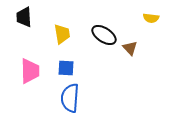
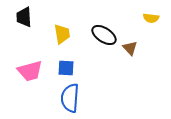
pink trapezoid: rotated 76 degrees clockwise
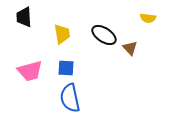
yellow semicircle: moved 3 px left
blue semicircle: rotated 16 degrees counterclockwise
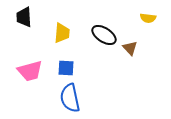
yellow trapezoid: moved 1 px up; rotated 15 degrees clockwise
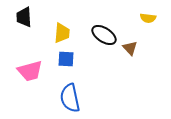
blue square: moved 9 px up
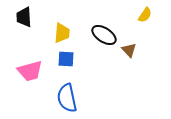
yellow semicircle: moved 3 px left, 3 px up; rotated 63 degrees counterclockwise
brown triangle: moved 1 px left, 2 px down
blue semicircle: moved 3 px left
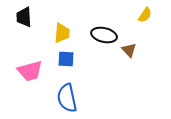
black ellipse: rotated 20 degrees counterclockwise
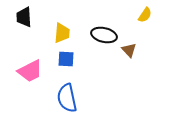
pink trapezoid: rotated 12 degrees counterclockwise
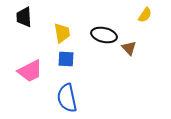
yellow trapezoid: rotated 15 degrees counterclockwise
brown triangle: moved 2 px up
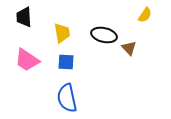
blue square: moved 3 px down
pink trapezoid: moved 3 px left, 11 px up; rotated 60 degrees clockwise
